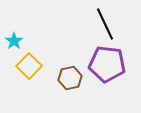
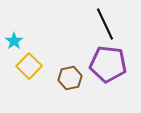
purple pentagon: moved 1 px right
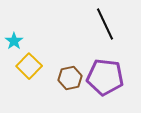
purple pentagon: moved 3 px left, 13 px down
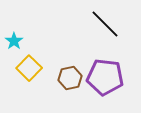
black line: rotated 20 degrees counterclockwise
yellow square: moved 2 px down
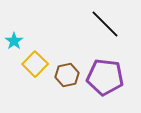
yellow square: moved 6 px right, 4 px up
brown hexagon: moved 3 px left, 3 px up
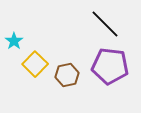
purple pentagon: moved 5 px right, 11 px up
